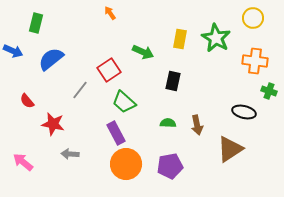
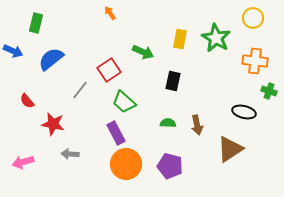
pink arrow: rotated 55 degrees counterclockwise
purple pentagon: rotated 25 degrees clockwise
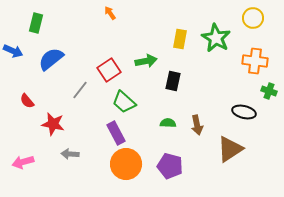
green arrow: moved 3 px right, 9 px down; rotated 35 degrees counterclockwise
